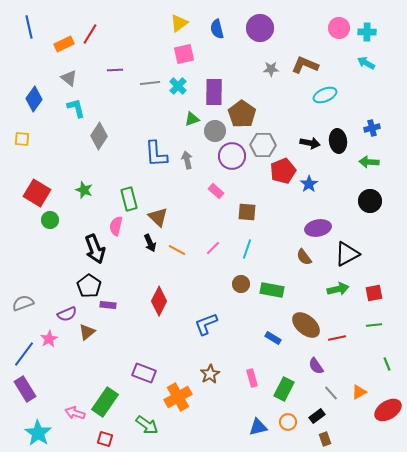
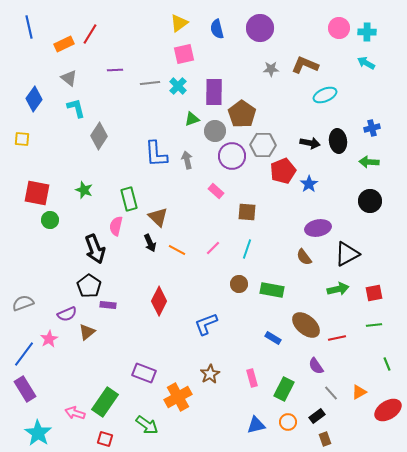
red square at (37, 193): rotated 20 degrees counterclockwise
brown circle at (241, 284): moved 2 px left
blue triangle at (258, 427): moved 2 px left, 2 px up
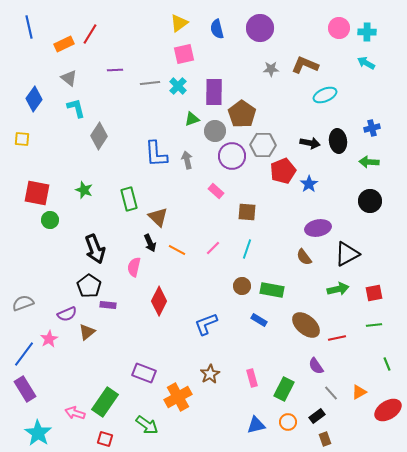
pink semicircle at (116, 226): moved 18 px right, 41 px down
brown circle at (239, 284): moved 3 px right, 2 px down
blue rectangle at (273, 338): moved 14 px left, 18 px up
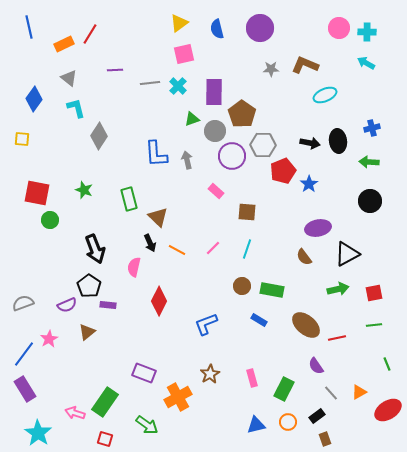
purple semicircle at (67, 314): moved 9 px up
